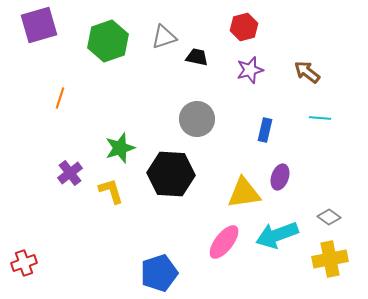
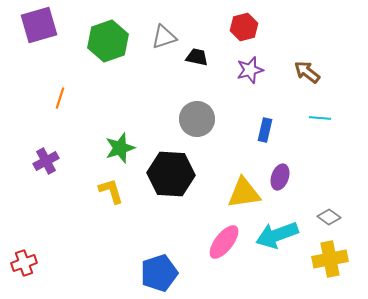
purple cross: moved 24 px left, 12 px up; rotated 10 degrees clockwise
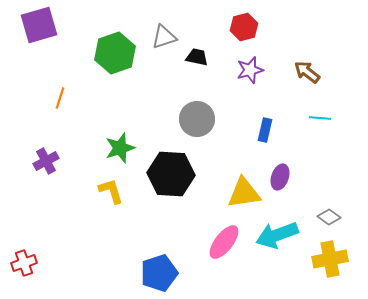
green hexagon: moved 7 px right, 12 px down
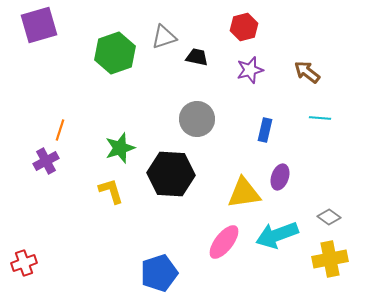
orange line: moved 32 px down
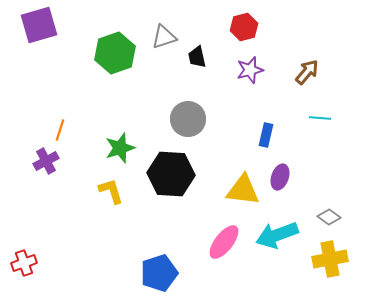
black trapezoid: rotated 115 degrees counterclockwise
brown arrow: rotated 92 degrees clockwise
gray circle: moved 9 px left
blue rectangle: moved 1 px right, 5 px down
yellow triangle: moved 1 px left, 3 px up; rotated 15 degrees clockwise
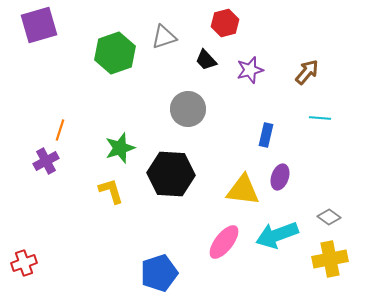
red hexagon: moved 19 px left, 4 px up
black trapezoid: moved 9 px right, 3 px down; rotated 30 degrees counterclockwise
gray circle: moved 10 px up
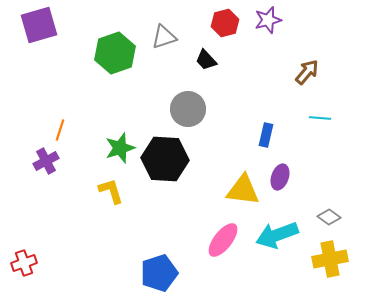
purple star: moved 18 px right, 50 px up
black hexagon: moved 6 px left, 15 px up
pink ellipse: moved 1 px left, 2 px up
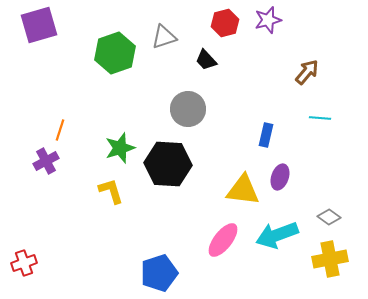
black hexagon: moved 3 px right, 5 px down
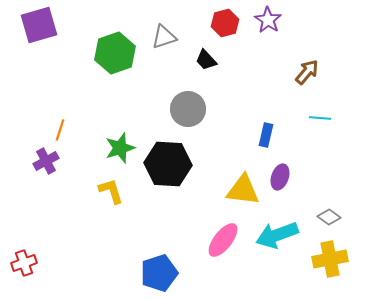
purple star: rotated 24 degrees counterclockwise
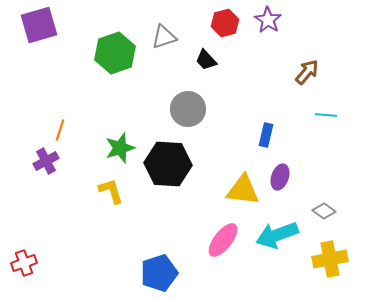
cyan line: moved 6 px right, 3 px up
gray diamond: moved 5 px left, 6 px up
